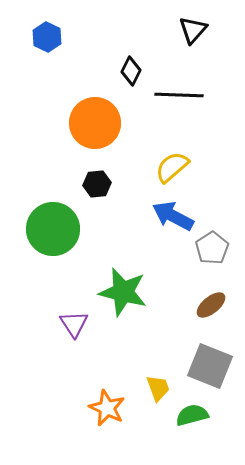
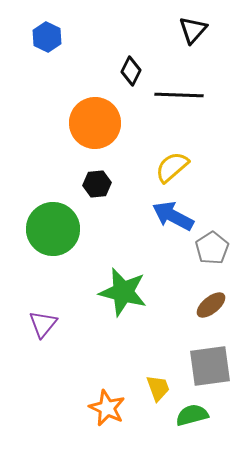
purple triangle: moved 31 px left; rotated 12 degrees clockwise
gray square: rotated 30 degrees counterclockwise
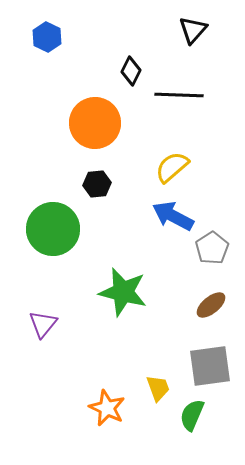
green semicircle: rotated 52 degrees counterclockwise
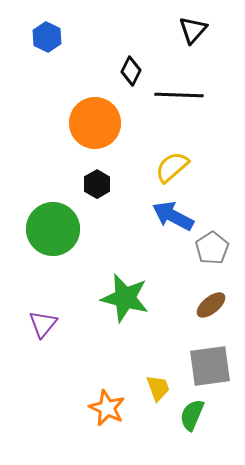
black hexagon: rotated 24 degrees counterclockwise
green star: moved 2 px right, 6 px down
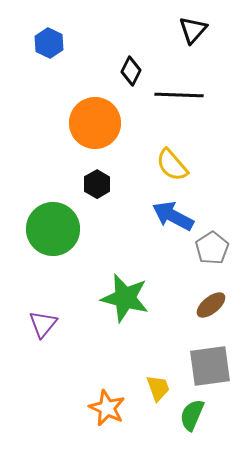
blue hexagon: moved 2 px right, 6 px down
yellow semicircle: moved 2 px up; rotated 90 degrees counterclockwise
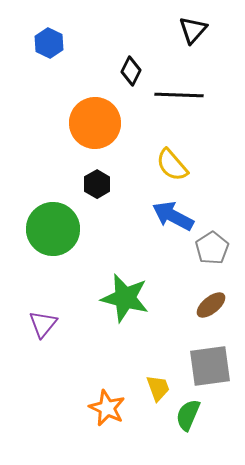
green semicircle: moved 4 px left
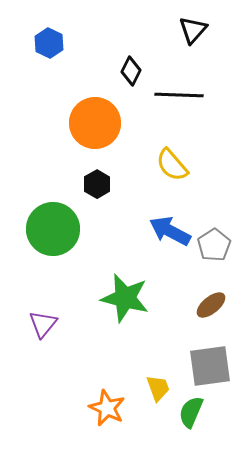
blue arrow: moved 3 px left, 15 px down
gray pentagon: moved 2 px right, 3 px up
green semicircle: moved 3 px right, 3 px up
